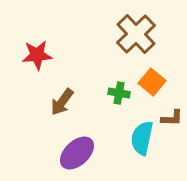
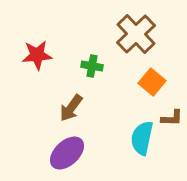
green cross: moved 27 px left, 27 px up
brown arrow: moved 9 px right, 6 px down
purple ellipse: moved 10 px left
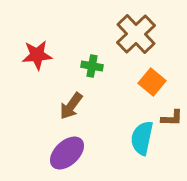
brown arrow: moved 2 px up
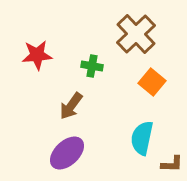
brown L-shape: moved 46 px down
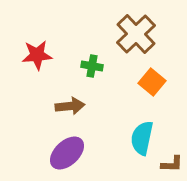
brown arrow: moved 1 px left; rotated 132 degrees counterclockwise
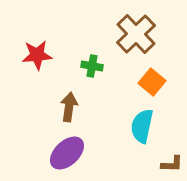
brown arrow: moved 1 px left, 1 px down; rotated 76 degrees counterclockwise
cyan semicircle: moved 12 px up
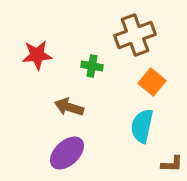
brown cross: moved 1 px left, 1 px down; rotated 24 degrees clockwise
brown arrow: rotated 80 degrees counterclockwise
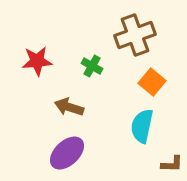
red star: moved 6 px down
green cross: rotated 20 degrees clockwise
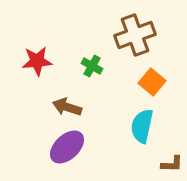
brown arrow: moved 2 px left
purple ellipse: moved 6 px up
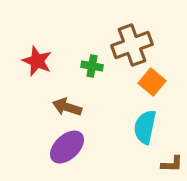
brown cross: moved 3 px left, 10 px down
red star: rotated 28 degrees clockwise
green cross: rotated 20 degrees counterclockwise
cyan semicircle: moved 3 px right, 1 px down
